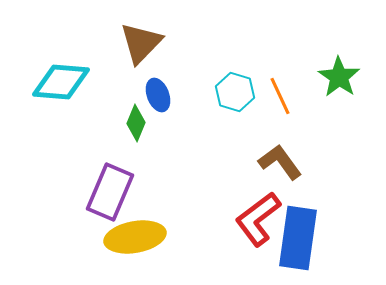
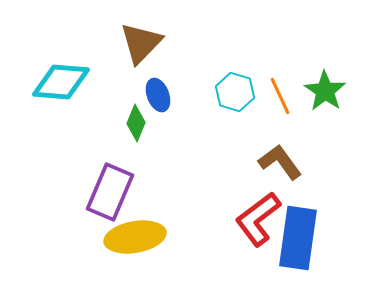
green star: moved 14 px left, 14 px down
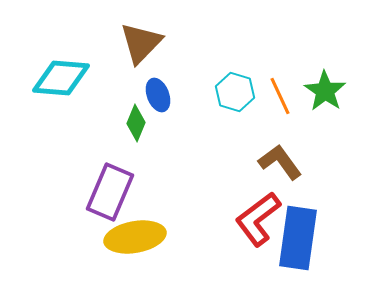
cyan diamond: moved 4 px up
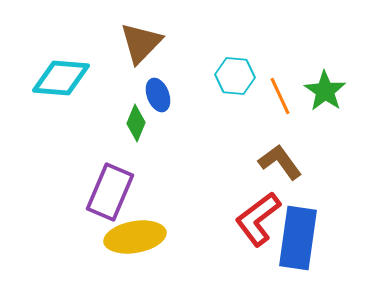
cyan hexagon: moved 16 px up; rotated 12 degrees counterclockwise
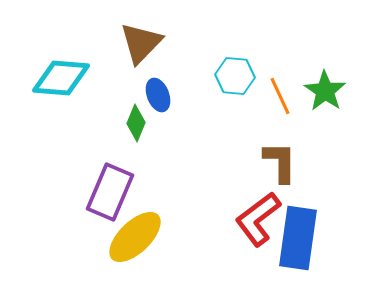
brown L-shape: rotated 36 degrees clockwise
yellow ellipse: rotated 34 degrees counterclockwise
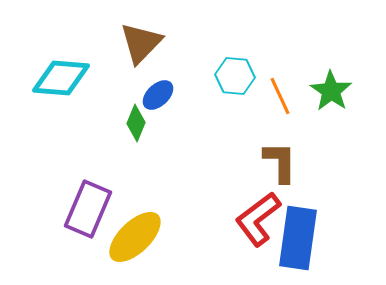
green star: moved 6 px right
blue ellipse: rotated 68 degrees clockwise
purple rectangle: moved 22 px left, 17 px down
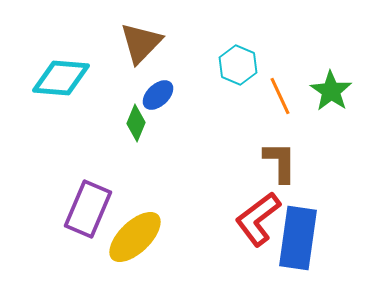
cyan hexagon: moved 3 px right, 11 px up; rotated 18 degrees clockwise
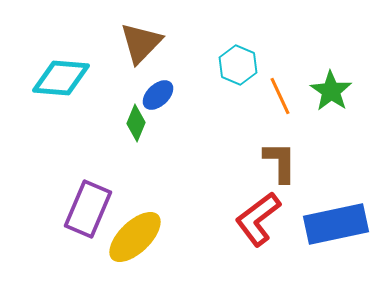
blue rectangle: moved 38 px right, 14 px up; rotated 70 degrees clockwise
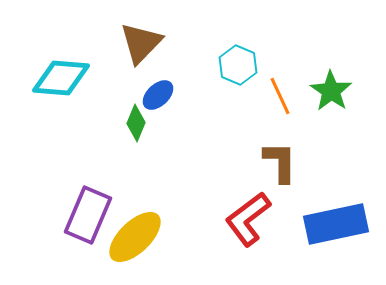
purple rectangle: moved 6 px down
red L-shape: moved 10 px left
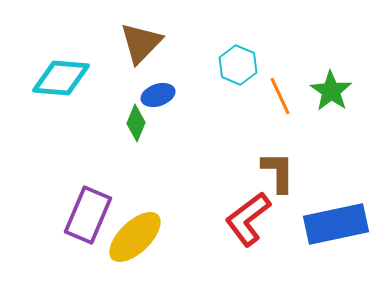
blue ellipse: rotated 24 degrees clockwise
brown L-shape: moved 2 px left, 10 px down
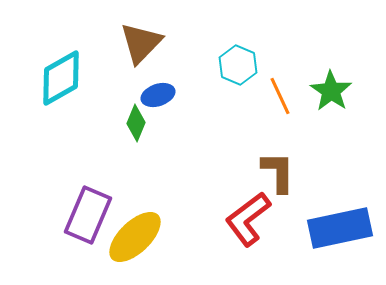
cyan diamond: rotated 34 degrees counterclockwise
blue rectangle: moved 4 px right, 4 px down
